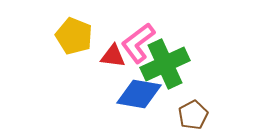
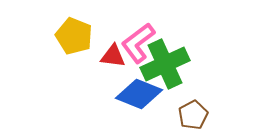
blue diamond: rotated 12 degrees clockwise
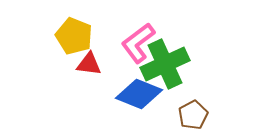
red triangle: moved 24 px left, 8 px down
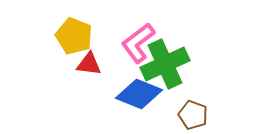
brown pentagon: rotated 24 degrees counterclockwise
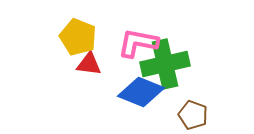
yellow pentagon: moved 4 px right, 1 px down
pink L-shape: rotated 48 degrees clockwise
green cross: rotated 12 degrees clockwise
blue diamond: moved 2 px right, 2 px up
